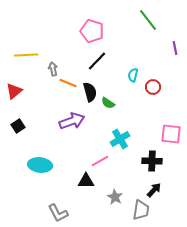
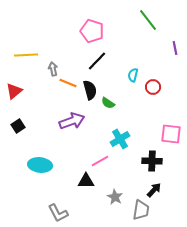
black semicircle: moved 2 px up
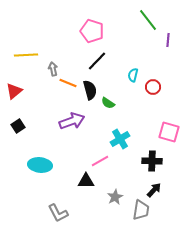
purple line: moved 7 px left, 8 px up; rotated 16 degrees clockwise
pink square: moved 2 px left, 2 px up; rotated 10 degrees clockwise
gray star: rotated 14 degrees clockwise
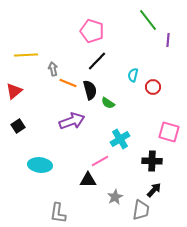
black triangle: moved 2 px right, 1 px up
gray L-shape: rotated 35 degrees clockwise
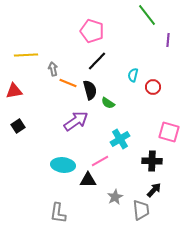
green line: moved 1 px left, 5 px up
red triangle: rotated 30 degrees clockwise
purple arrow: moved 4 px right; rotated 15 degrees counterclockwise
cyan ellipse: moved 23 px right
gray trapezoid: rotated 15 degrees counterclockwise
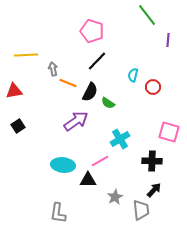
black semicircle: moved 2 px down; rotated 42 degrees clockwise
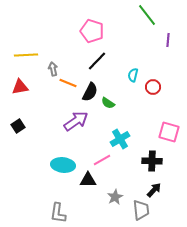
red triangle: moved 6 px right, 4 px up
pink line: moved 2 px right, 1 px up
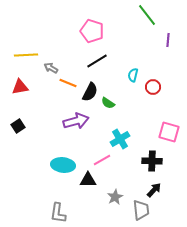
black line: rotated 15 degrees clockwise
gray arrow: moved 2 px left, 1 px up; rotated 48 degrees counterclockwise
purple arrow: rotated 20 degrees clockwise
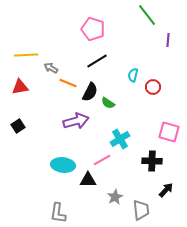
pink pentagon: moved 1 px right, 2 px up
black arrow: moved 12 px right
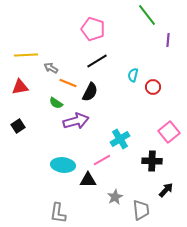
green semicircle: moved 52 px left
pink square: rotated 35 degrees clockwise
